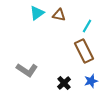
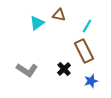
cyan triangle: moved 10 px down
black cross: moved 14 px up
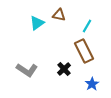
blue star: moved 1 px right, 3 px down; rotated 16 degrees counterclockwise
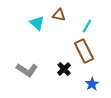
cyan triangle: rotated 42 degrees counterclockwise
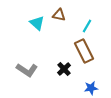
blue star: moved 1 px left, 4 px down; rotated 24 degrees clockwise
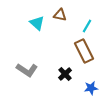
brown triangle: moved 1 px right
black cross: moved 1 px right, 5 px down
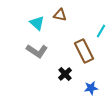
cyan line: moved 14 px right, 5 px down
gray L-shape: moved 10 px right, 19 px up
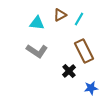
brown triangle: rotated 40 degrees counterclockwise
cyan triangle: rotated 35 degrees counterclockwise
cyan line: moved 22 px left, 12 px up
black cross: moved 4 px right, 3 px up
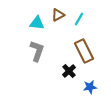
brown triangle: moved 2 px left
gray L-shape: rotated 105 degrees counterclockwise
blue star: moved 1 px left, 1 px up
